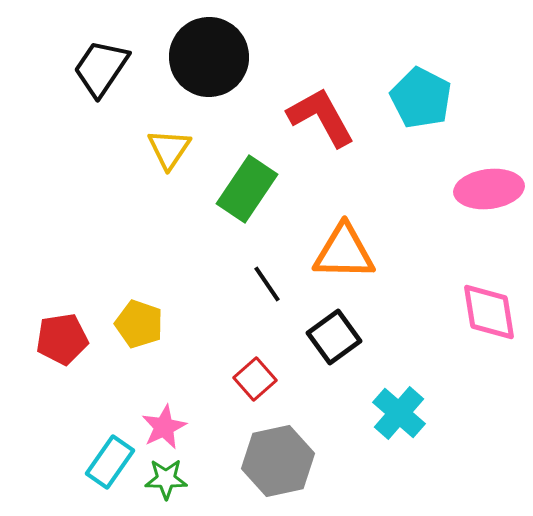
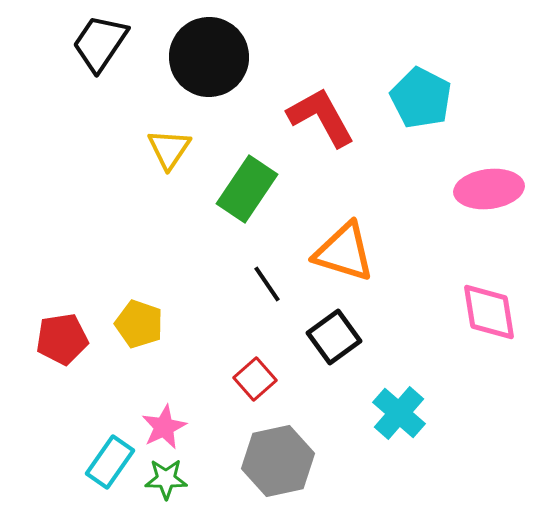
black trapezoid: moved 1 px left, 25 px up
orange triangle: rotated 16 degrees clockwise
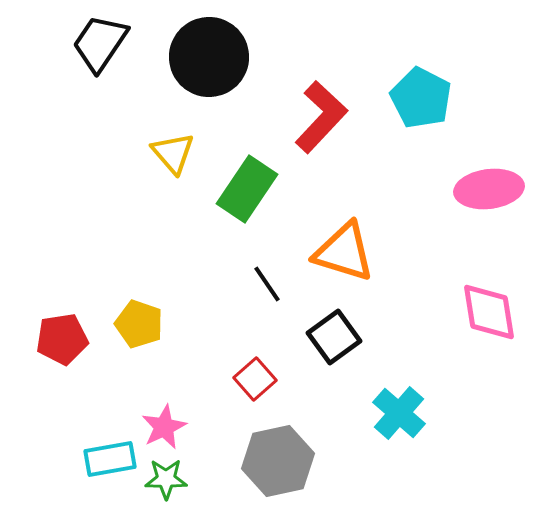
red L-shape: rotated 72 degrees clockwise
yellow triangle: moved 4 px right, 4 px down; rotated 15 degrees counterclockwise
cyan rectangle: moved 3 px up; rotated 45 degrees clockwise
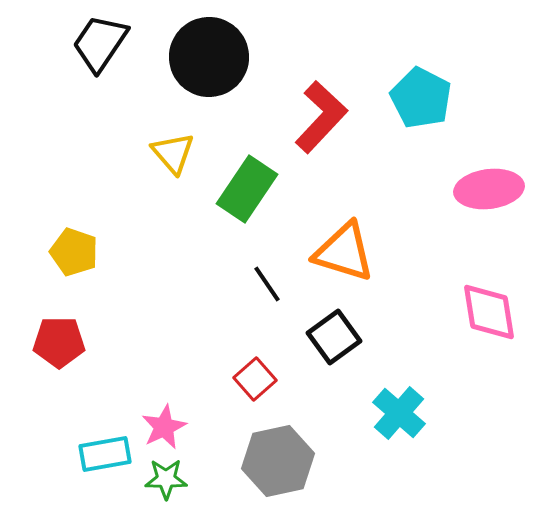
yellow pentagon: moved 65 px left, 72 px up
red pentagon: moved 3 px left, 3 px down; rotated 9 degrees clockwise
cyan rectangle: moved 5 px left, 5 px up
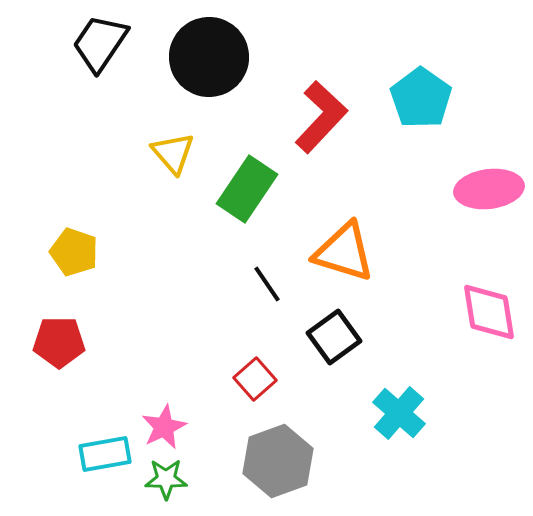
cyan pentagon: rotated 8 degrees clockwise
gray hexagon: rotated 8 degrees counterclockwise
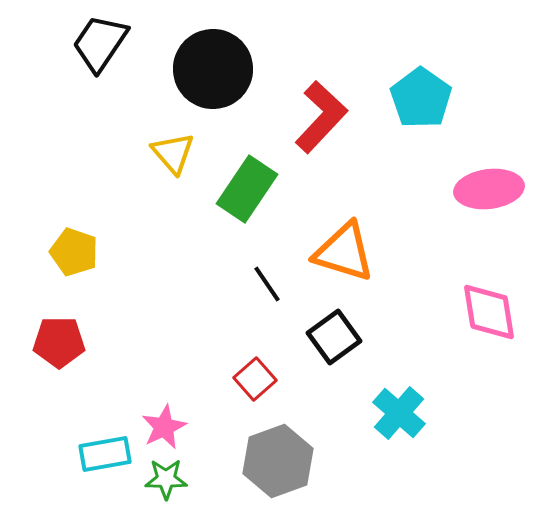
black circle: moved 4 px right, 12 px down
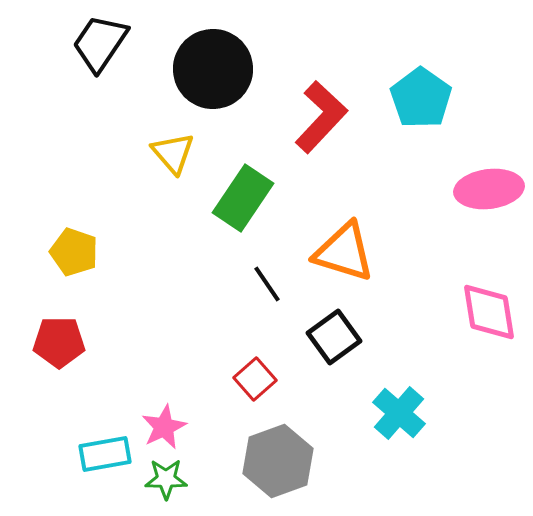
green rectangle: moved 4 px left, 9 px down
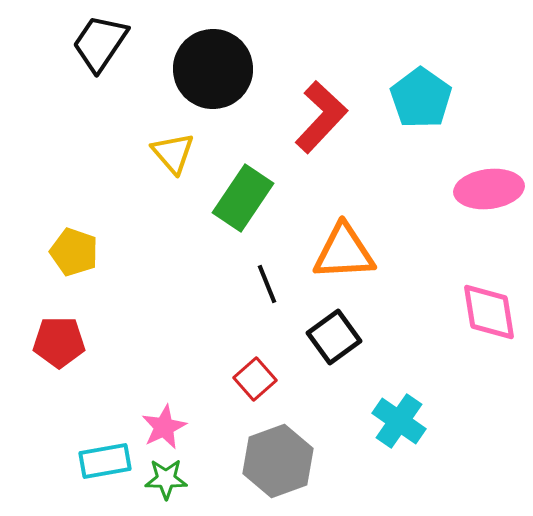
orange triangle: rotated 20 degrees counterclockwise
black line: rotated 12 degrees clockwise
cyan cross: moved 8 px down; rotated 6 degrees counterclockwise
cyan rectangle: moved 7 px down
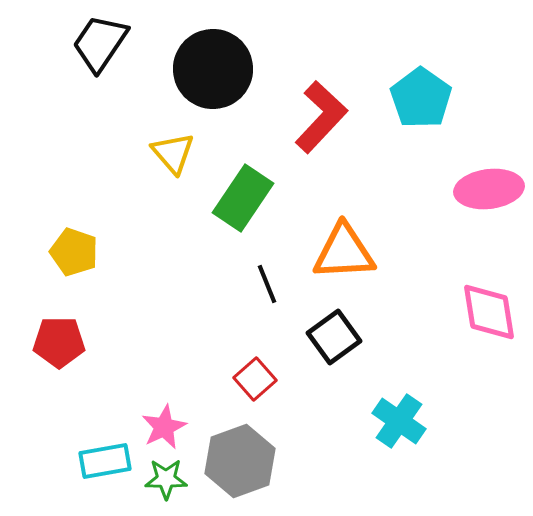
gray hexagon: moved 38 px left
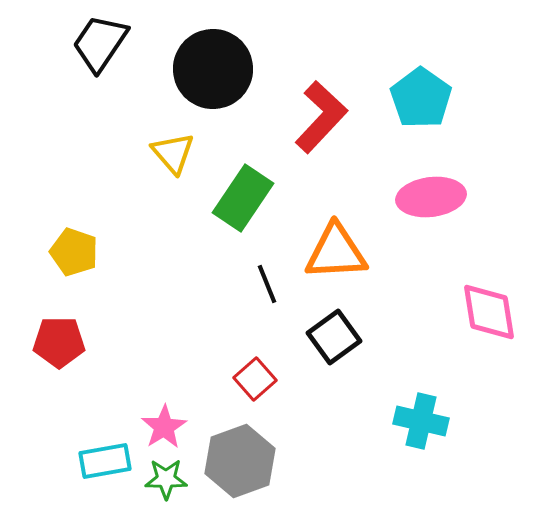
pink ellipse: moved 58 px left, 8 px down
orange triangle: moved 8 px left
cyan cross: moved 22 px right; rotated 22 degrees counterclockwise
pink star: rotated 6 degrees counterclockwise
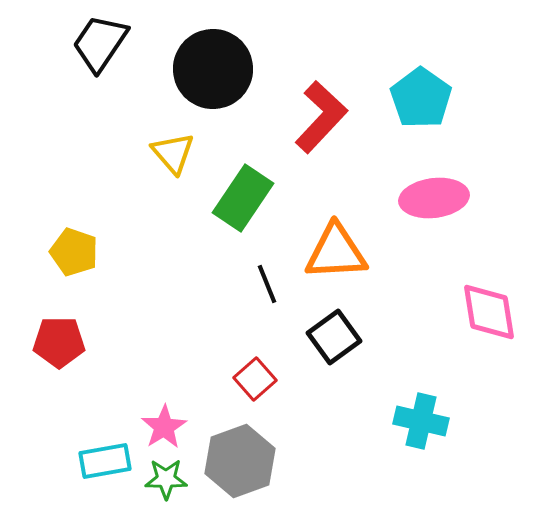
pink ellipse: moved 3 px right, 1 px down
